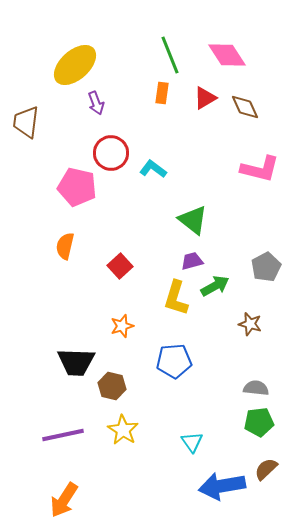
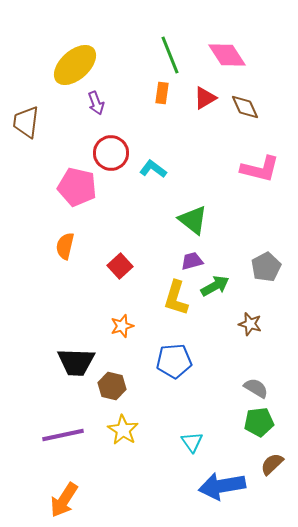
gray semicircle: rotated 25 degrees clockwise
brown semicircle: moved 6 px right, 5 px up
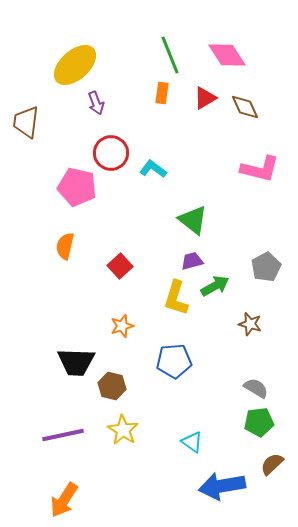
cyan triangle: rotated 20 degrees counterclockwise
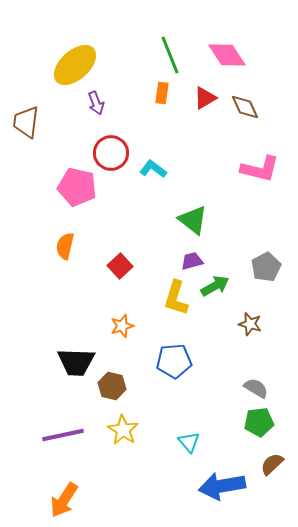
cyan triangle: moved 3 px left; rotated 15 degrees clockwise
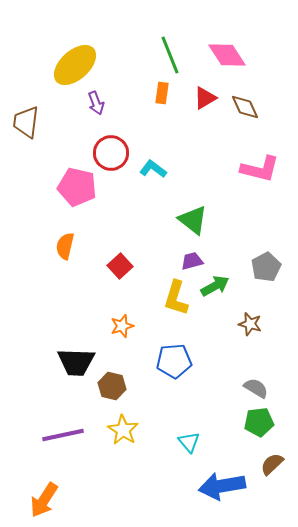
orange arrow: moved 20 px left
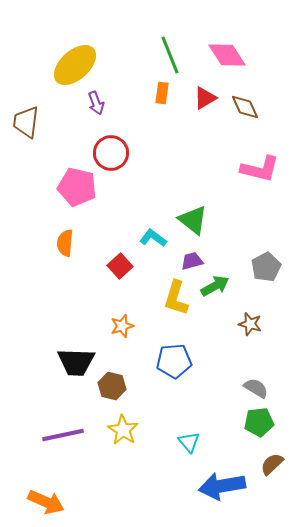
cyan L-shape: moved 69 px down
orange semicircle: moved 3 px up; rotated 8 degrees counterclockwise
orange arrow: moved 2 px right, 2 px down; rotated 99 degrees counterclockwise
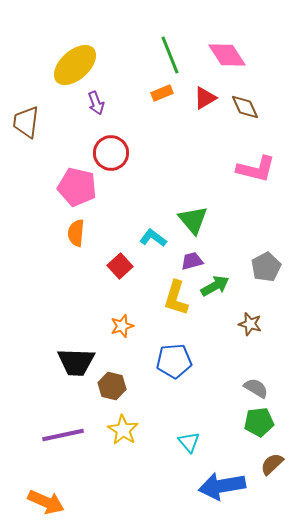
orange rectangle: rotated 60 degrees clockwise
pink L-shape: moved 4 px left
green triangle: rotated 12 degrees clockwise
orange semicircle: moved 11 px right, 10 px up
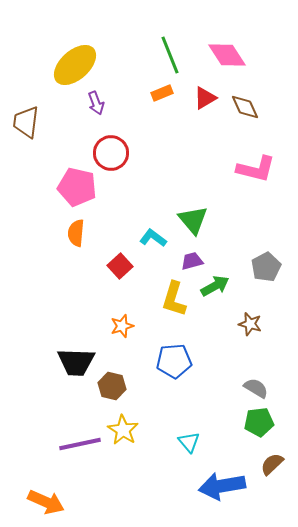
yellow L-shape: moved 2 px left, 1 px down
purple line: moved 17 px right, 9 px down
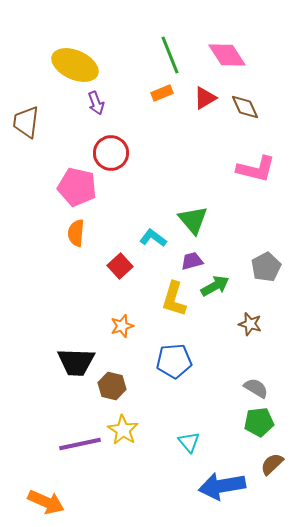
yellow ellipse: rotated 66 degrees clockwise
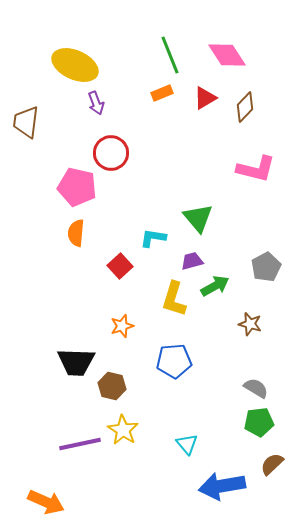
brown diamond: rotated 68 degrees clockwise
green triangle: moved 5 px right, 2 px up
cyan L-shape: rotated 28 degrees counterclockwise
cyan triangle: moved 2 px left, 2 px down
